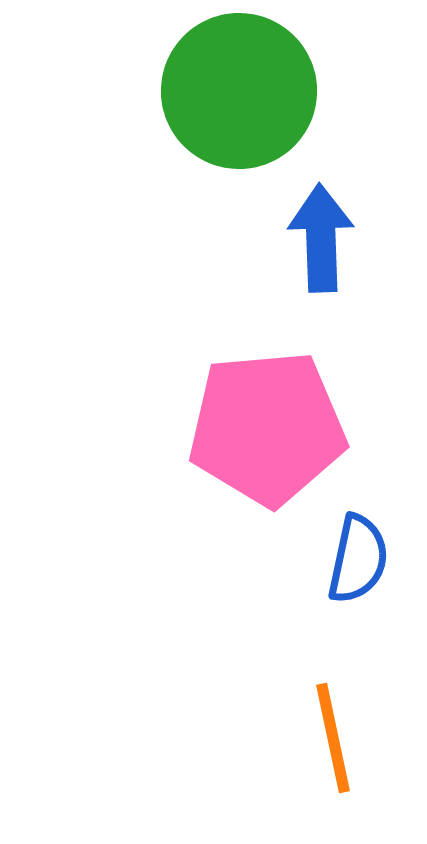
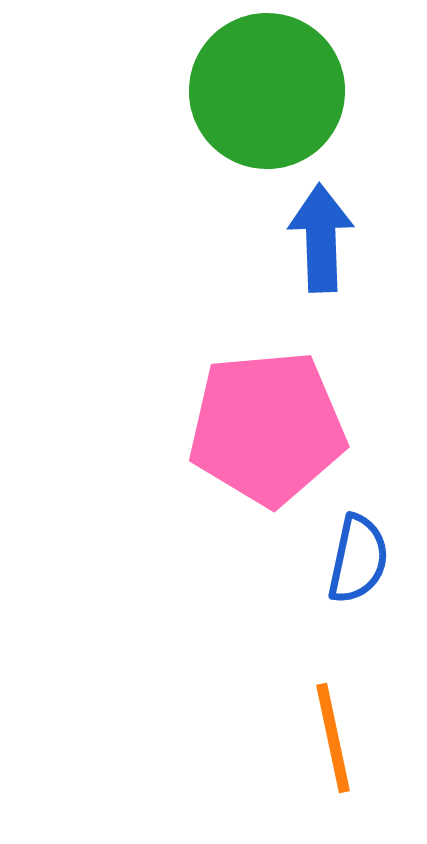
green circle: moved 28 px right
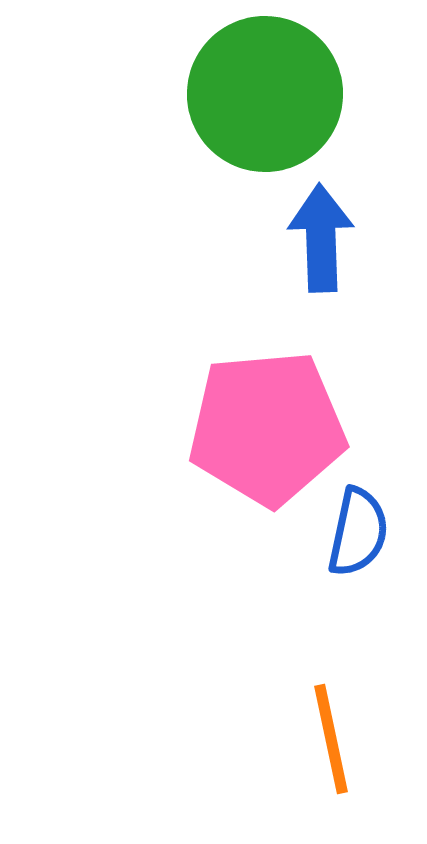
green circle: moved 2 px left, 3 px down
blue semicircle: moved 27 px up
orange line: moved 2 px left, 1 px down
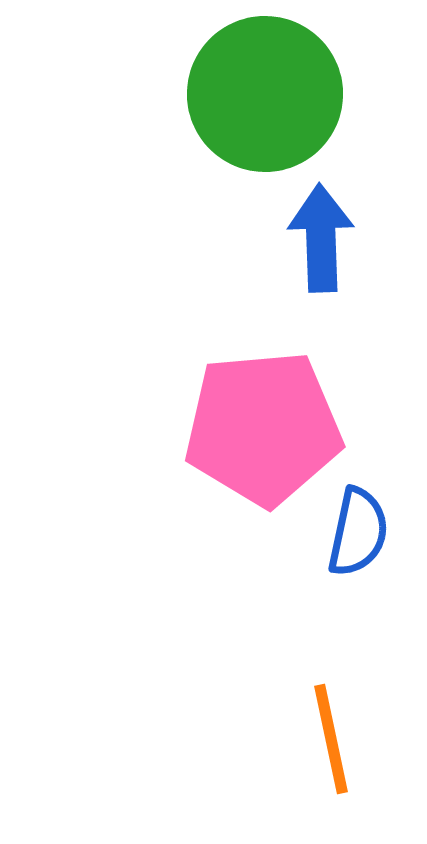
pink pentagon: moved 4 px left
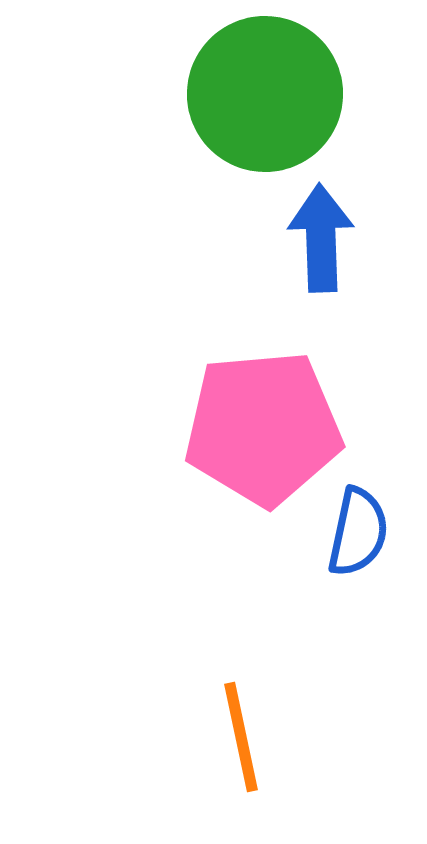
orange line: moved 90 px left, 2 px up
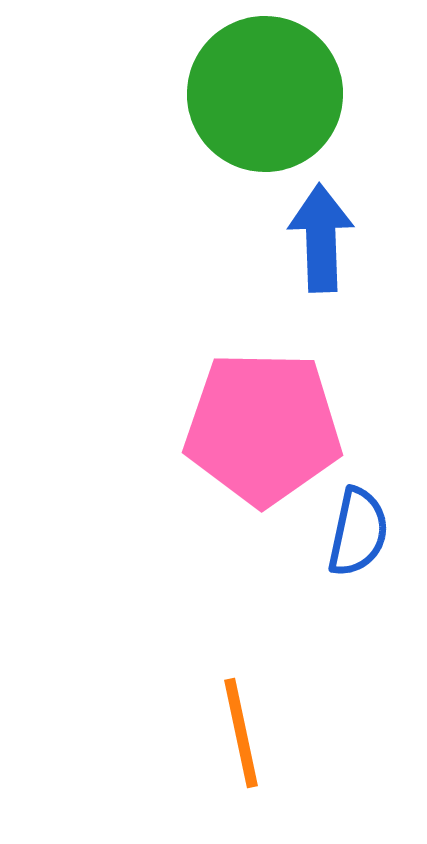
pink pentagon: rotated 6 degrees clockwise
orange line: moved 4 px up
